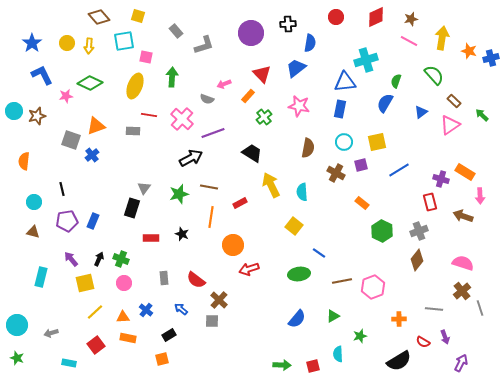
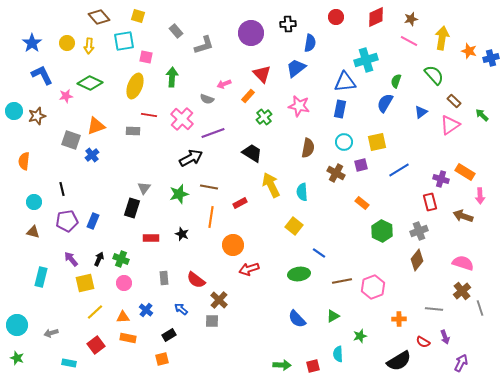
blue semicircle at (297, 319): rotated 96 degrees clockwise
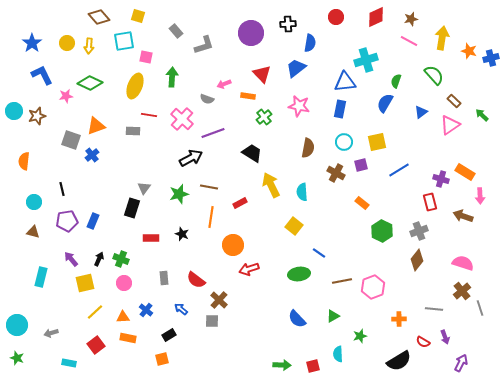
orange rectangle at (248, 96): rotated 56 degrees clockwise
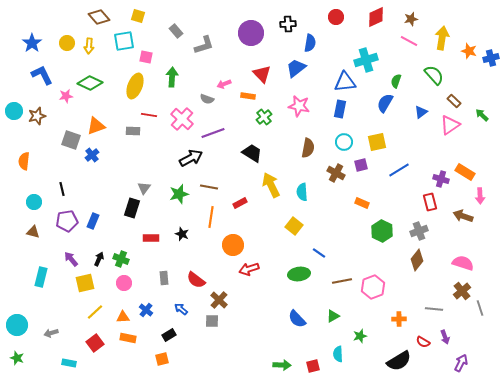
orange rectangle at (362, 203): rotated 16 degrees counterclockwise
red square at (96, 345): moved 1 px left, 2 px up
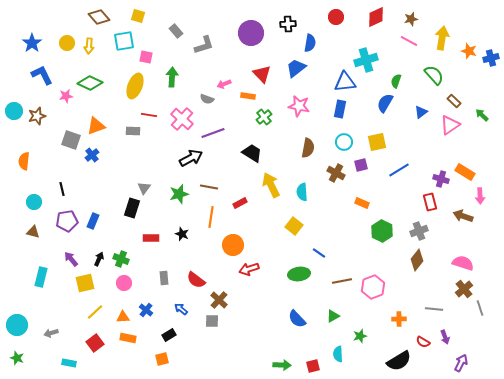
brown cross at (462, 291): moved 2 px right, 2 px up
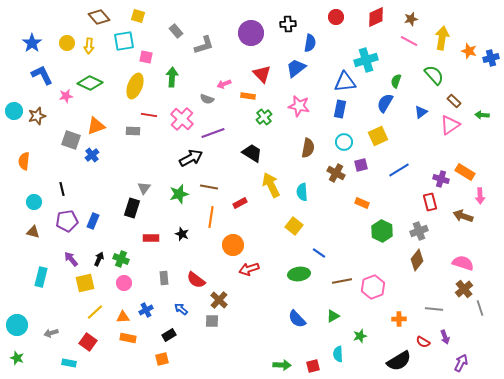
green arrow at (482, 115): rotated 40 degrees counterclockwise
yellow square at (377, 142): moved 1 px right, 6 px up; rotated 12 degrees counterclockwise
blue cross at (146, 310): rotated 24 degrees clockwise
red square at (95, 343): moved 7 px left, 1 px up; rotated 18 degrees counterclockwise
